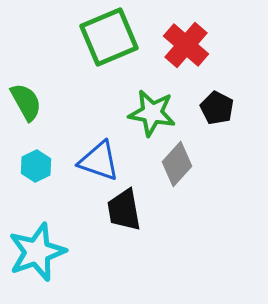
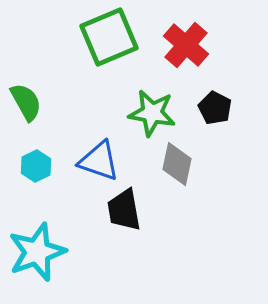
black pentagon: moved 2 px left
gray diamond: rotated 30 degrees counterclockwise
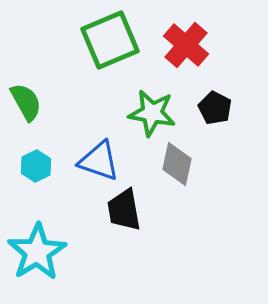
green square: moved 1 px right, 3 px down
cyan star: rotated 12 degrees counterclockwise
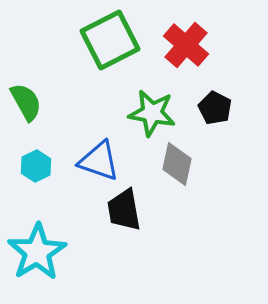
green square: rotated 4 degrees counterclockwise
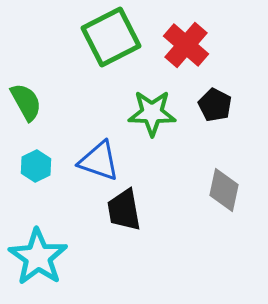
green square: moved 1 px right, 3 px up
black pentagon: moved 3 px up
green star: rotated 9 degrees counterclockwise
gray diamond: moved 47 px right, 26 px down
cyan star: moved 1 px right, 5 px down; rotated 6 degrees counterclockwise
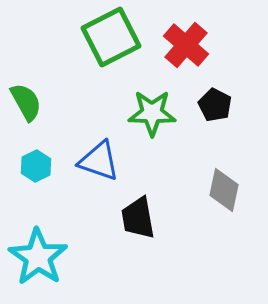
black trapezoid: moved 14 px right, 8 px down
